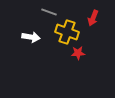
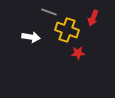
yellow cross: moved 2 px up
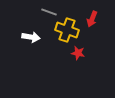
red arrow: moved 1 px left, 1 px down
red star: rotated 16 degrees clockwise
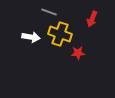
yellow cross: moved 7 px left, 4 px down
red star: rotated 16 degrees counterclockwise
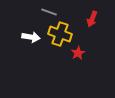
red star: rotated 24 degrees counterclockwise
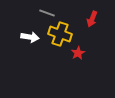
gray line: moved 2 px left, 1 px down
white arrow: moved 1 px left
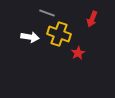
yellow cross: moved 1 px left
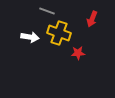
gray line: moved 2 px up
yellow cross: moved 1 px up
red star: rotated 24 degrees clockwise
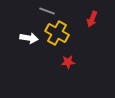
yellow cross: moved 2 px left; rotated 10 degrees clockwise
white arrow: moved 1 px left, 1 px down
red star: moved 10 px left, 9 px down
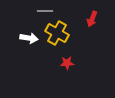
gray line: moved 2 px left; rotated 21 degrees counterclockwise
red star: moved 1 px left, 1 px down
